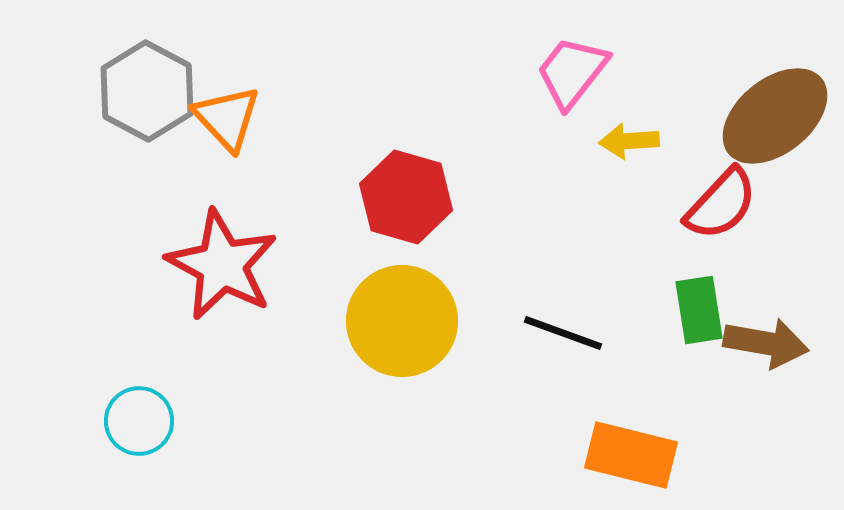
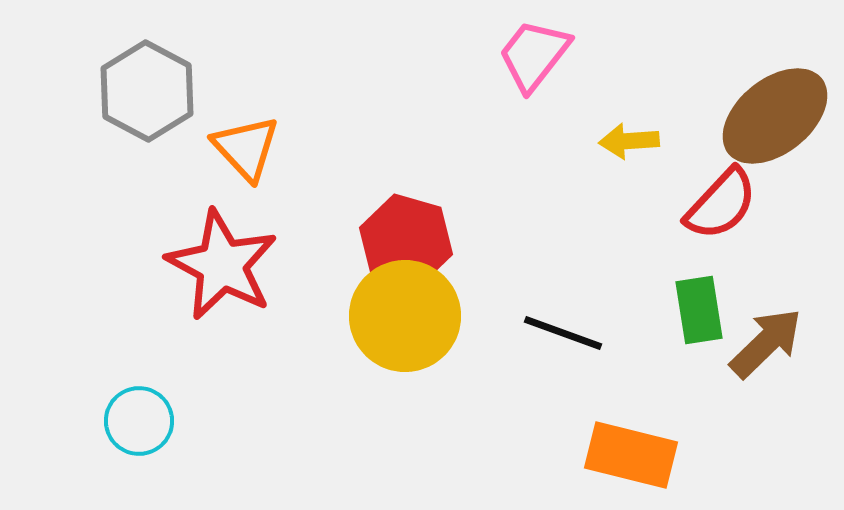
pink trapezoid: moved 38 px left, 17 px up
orange triangle: moved 19 px right, 30 px down
red hexagon: moved 44 px down
yellow circle: moved 3 px right, 5 px up
brown arrow: rotated 54 degrees counterclockwise
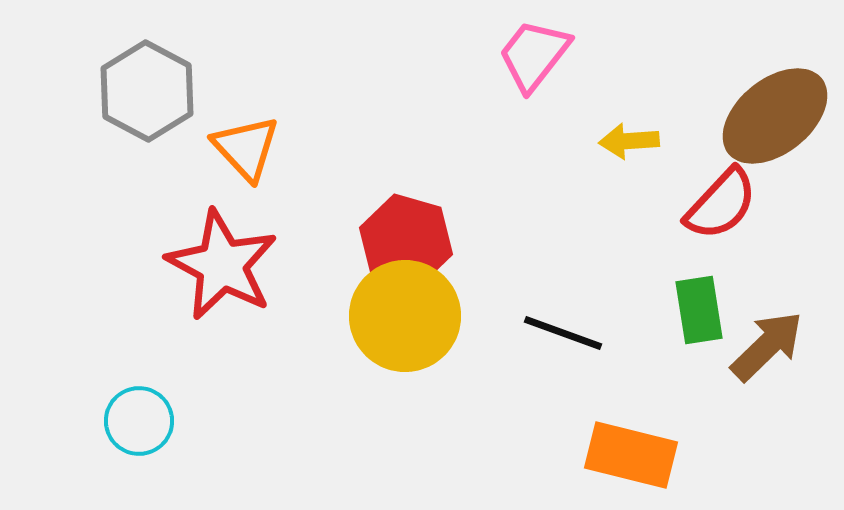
brown arrow: moved 1 px right, 3 px down
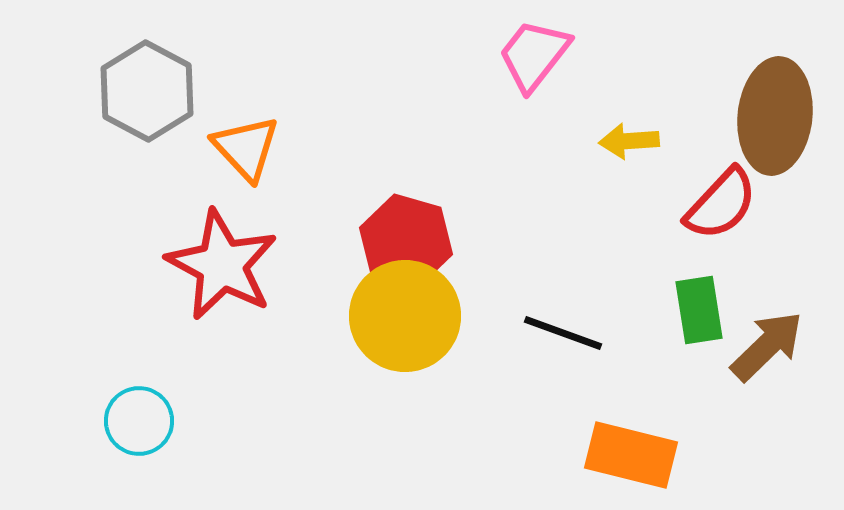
brown ellipse: rotated 45 degrees counterclockwise
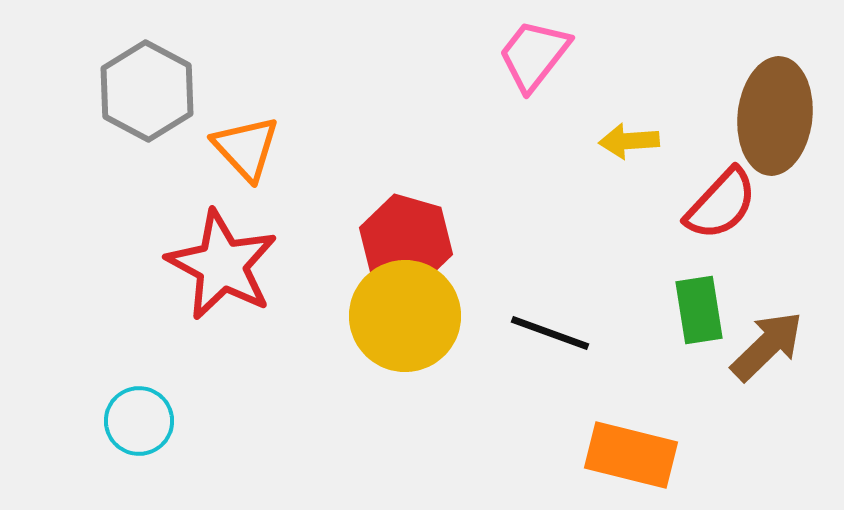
black line: moved 13 px left
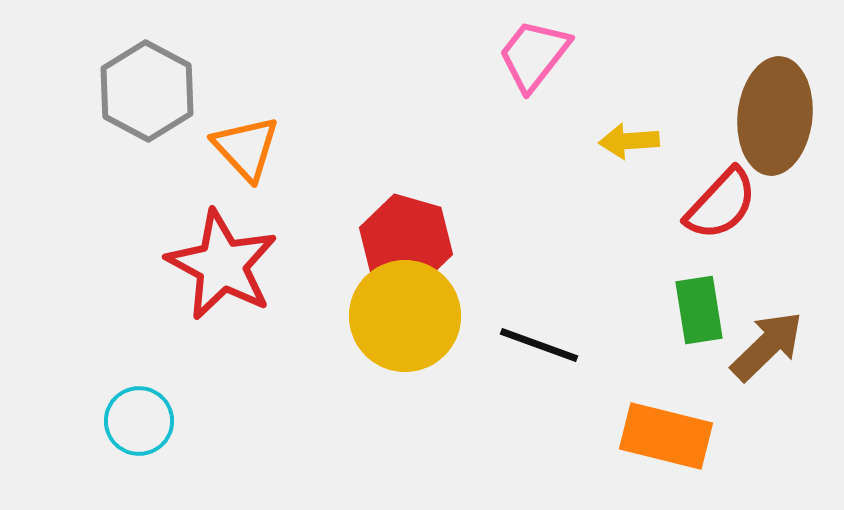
black line: moved 11 px left, 12 px down
orange rectangle: moved 35 px right, 19 px up
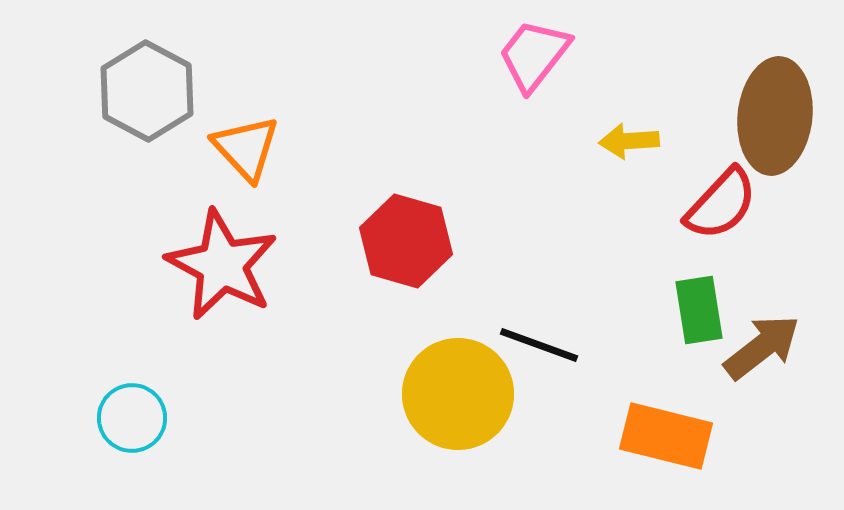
yellow circle: moved 53 px right, 78 px down
brown arrow: moved 5 px left, 1 px down; rotated 6 degrees clockwise
cyan circle: moved 7 px left, 3 px up
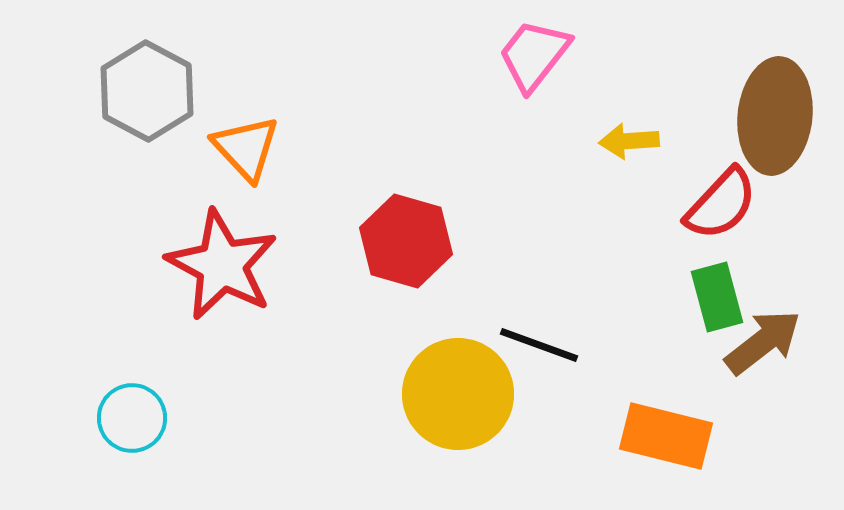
green rectangle: moved 18 px right, 13 px up; rotated 6 degrees counterclockwise
brown arrow: moved 1 px right, 5 px up
